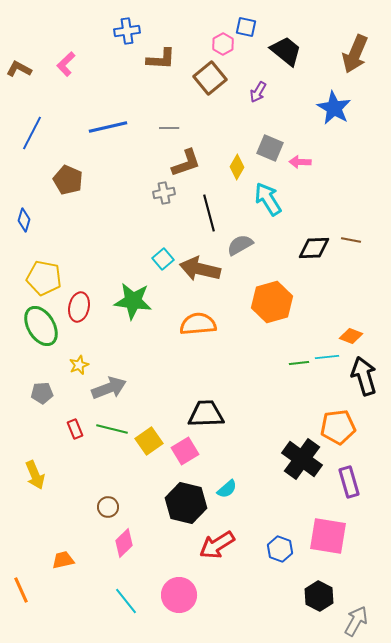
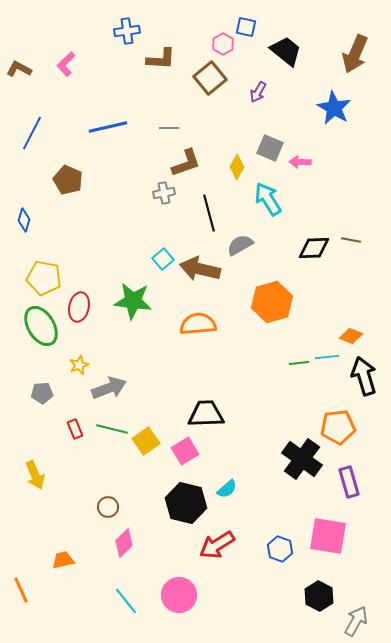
yellow square at (149, 441): moved 3 px left
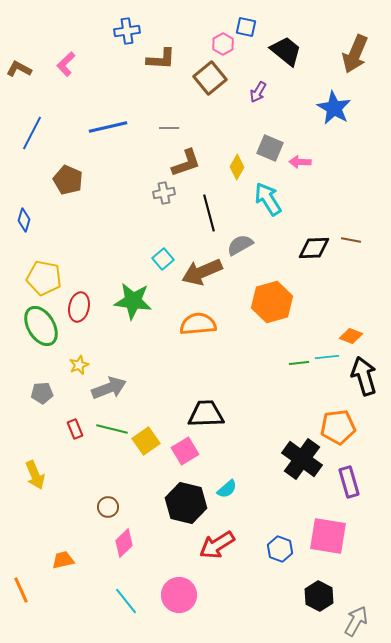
brown arrow at (200, 269): moved 2 px right, 3 px down; rotated 36 degrees counterclockwise
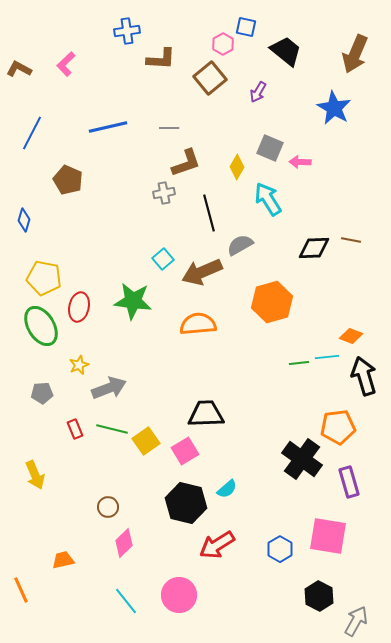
blue hexagon at (280, 549): rotated 10 degrees clockwise
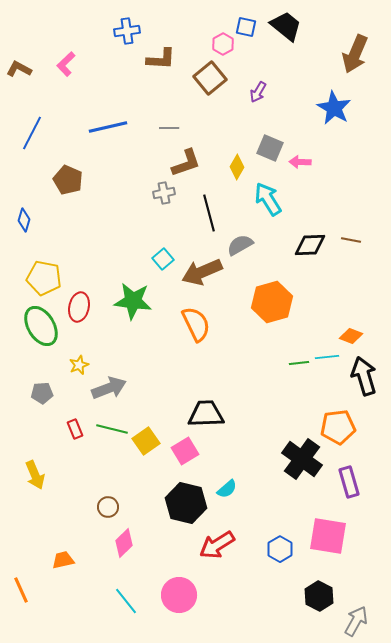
black trapezoid at (286, 51): moved 25 px up
black diamond at (314, 248): moved 4 px left, 3 px up
orange semicircle at (198, 324): moved 2 px left; rotated 69 degrees clockwise
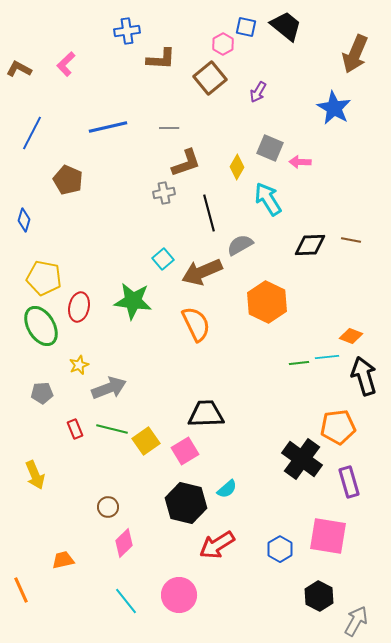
orange hexagon at (272, 302): moved 5 px left; rotated 18 degrees counterclockwise
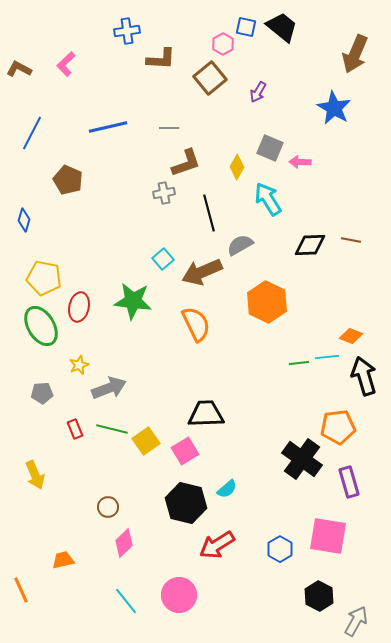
black trapezoid at (286, 26): moved 4 px left, 1 px down
